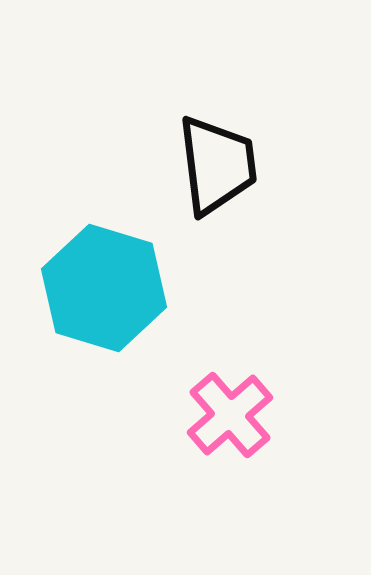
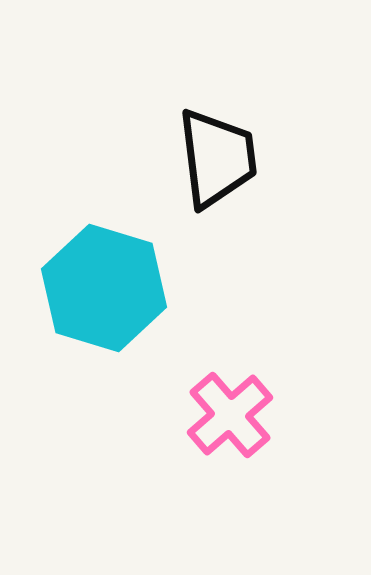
black trapezoid: moved 7 px up
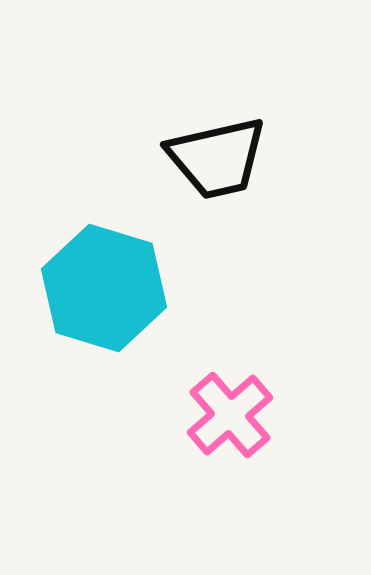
black trapezoid: rotated 84 degrees clockwise
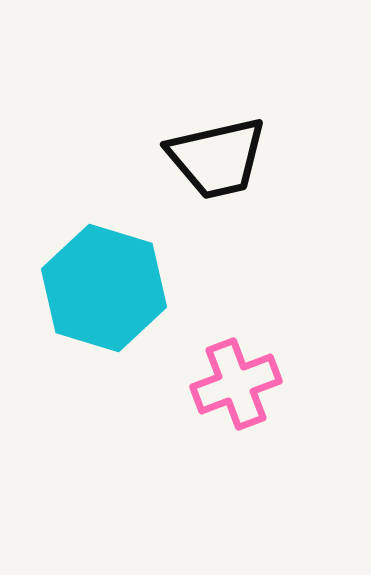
pink cross: moved 6 px right, 31 px up; rotated 20 degrees clockwise
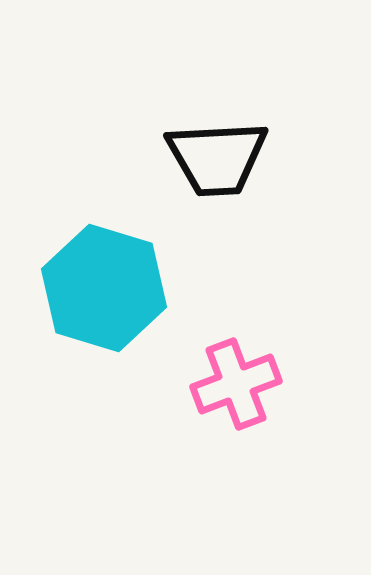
black trapezoid: rotated 10 degrees clockwise
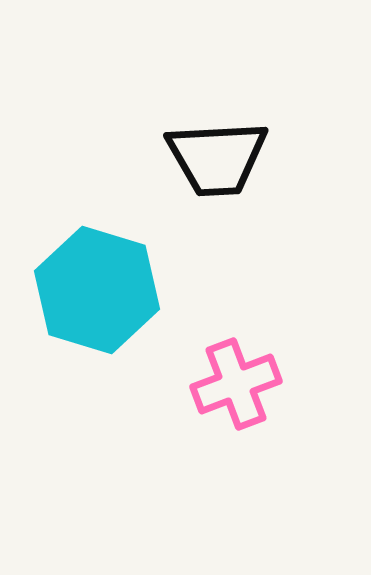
cyan hexagon: moved 7 px left, 2 px down
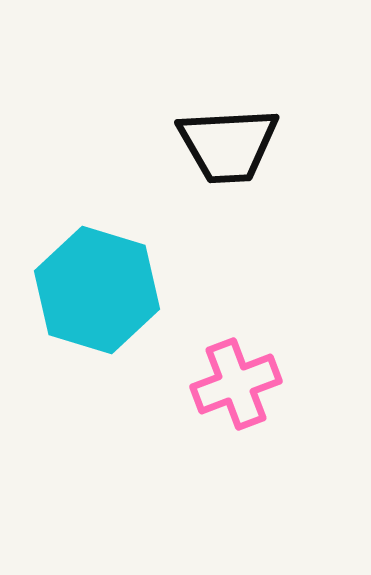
black trapezoid: moved 11 px right, 13 px up
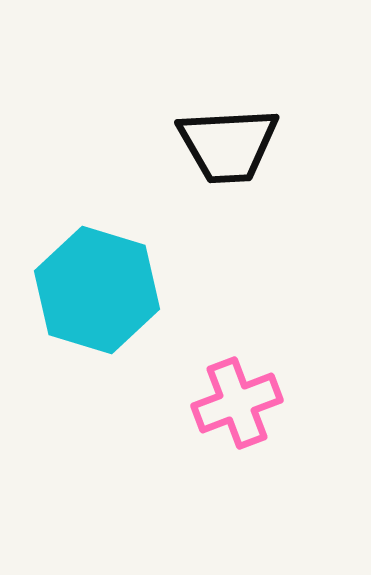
pink cross: moved 1 px right, 19 px down
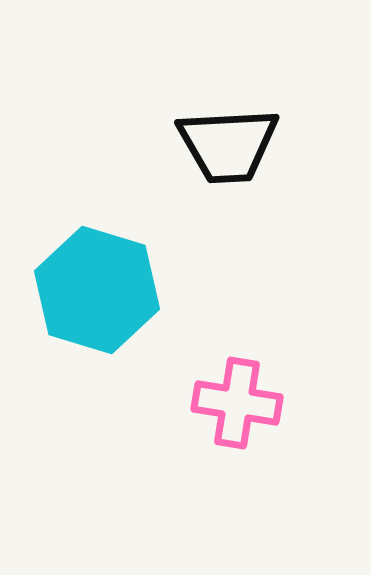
pink cross: rotated 30 degrees clockwise
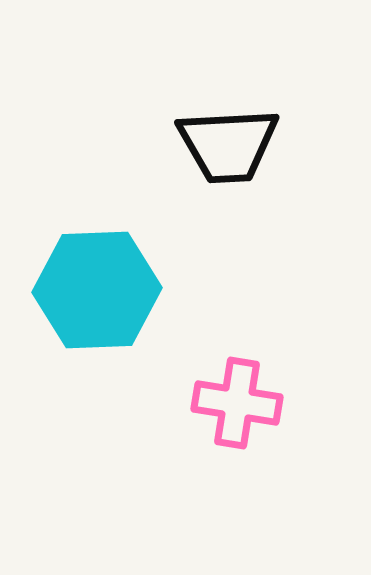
cyan hexagon: rotated 19 degrees counterclockwise
